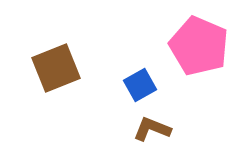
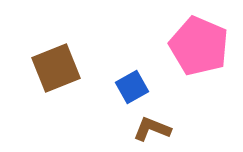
blue square: moved 8 px left, 2 px down
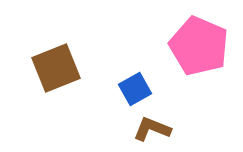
blue square: moved 3 px right, 2 px down
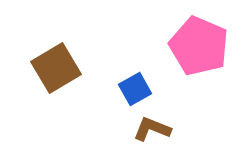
brown square: rotated 9 degrees counterclockwise
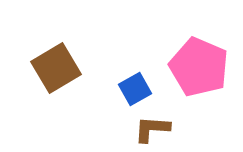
pink pentagon: moved 21 px down
brown L-shape: rotated 18 degrees counterclockwise
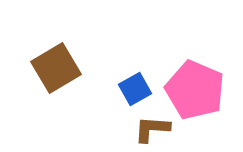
pink pentagon: moved 4 px left, 23 px down
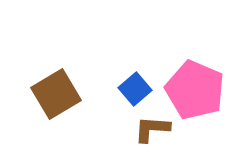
brown square: moved 26 px down
blue square: rotated 12 degrees counterclockwise
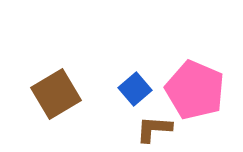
brown L-shape: moved 2 px right
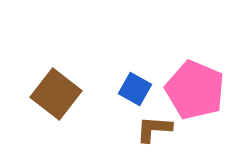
blue square: rotated 20 degrees counterclockwise
brown square: rotated 21 degrees counterclockwise
